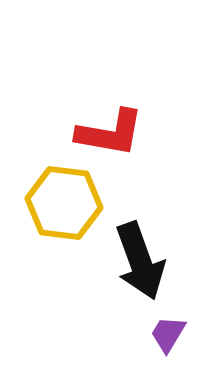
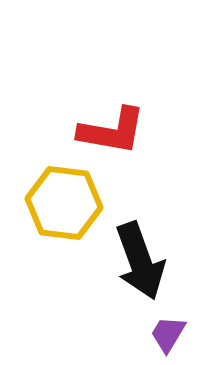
red L-shape: moved 2 px right, 2 px up
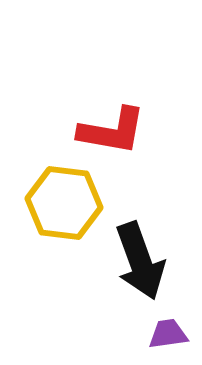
purple trapezoid: rotated 51 degrees clockwise
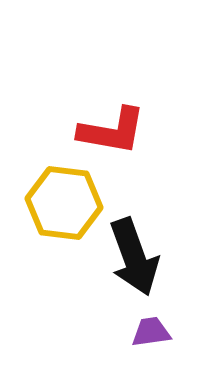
black arrow: moved 6 px left, 4 px up
purple trapezoid: moved 17 px left, 2 px up
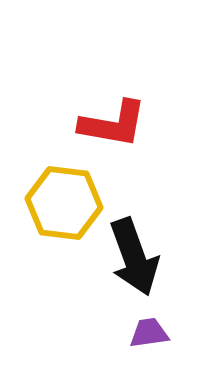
red L-shape: moved 1 px right, 7 px up
purple trapezoid: moved 2 px left, 1 px down
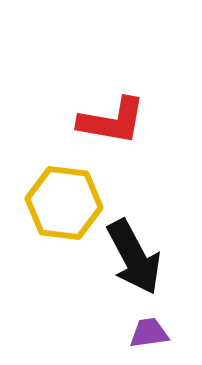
red L-shape: moved 1 px left, 3 px up
black arrow: rotated 8 degrees counterclockwise
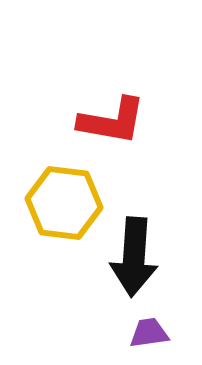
black arrow: rotated 32 degrees clockwise
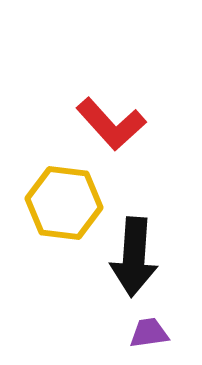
red L-shape: moved 1 px left, 3 px down; rotated 38 degrees clockwise
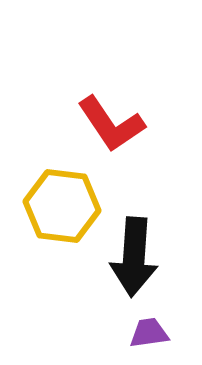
red L-shape: rotated 8 degrees clockwise
yellow hexagon: moved 2 px left, 3 px down
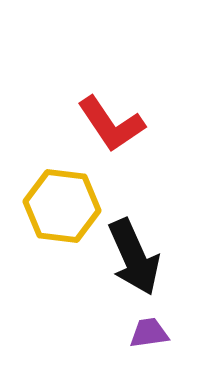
black arrow: rotated 28 degrees counterclockwise
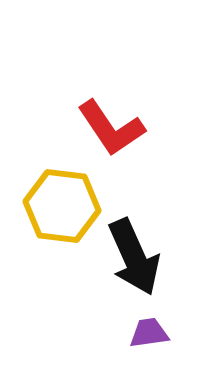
red L-shape: moved 4 px down
